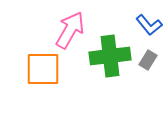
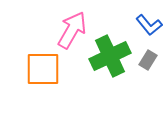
pink arrow: moved 2 px right
green cross: rotated 18 degrees counterclockwise
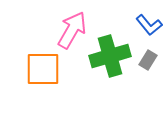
green cross: rotated 9 degrees clockwise
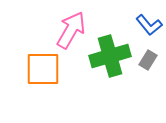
pink arrow: moved 1 px left
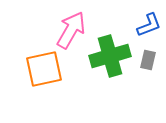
blue L-shape: rotated 72 degrees counterclockwise
gray rectangle: rotated 18 degrees counterclockwise
orange square: moved 1 px right; rotated 12 degrees counterclockwise
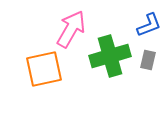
pink arrow: moved 1 px up
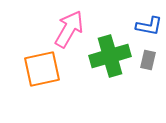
blue L-shape: moved 1 px down; rotated 32 degrees clockwise
pink arrow: moved 2 px left
orange square: moved 2 px left
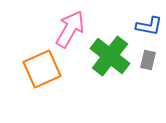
pink arrow: moved 1 px right
green cross: rotated 36 degrees counterclockwise
orange square: rotated 12 degrees counterclockwise
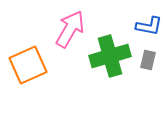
green cross: rotated 36 degrees clockwise
orange square: moved 14 px left, 4 px up
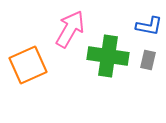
green cross: moved 2 px left; rotated 24 degrees clockwise
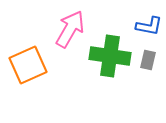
green cross: moved 2 px right
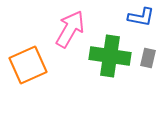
blue L-shape: moved 8 px left, 9 px up
gray rectangle: moved 2 px up
